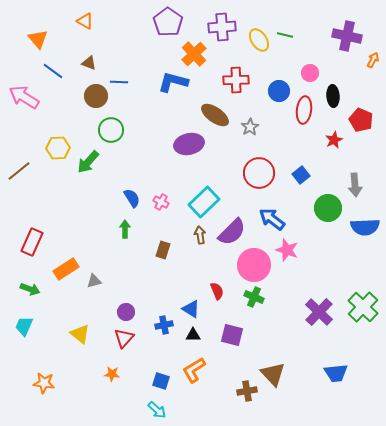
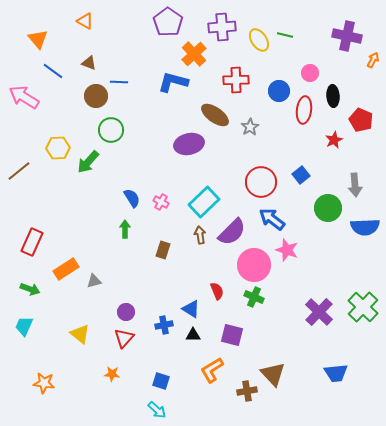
red circle at (259, 173): moved 2 px right, 9 px down
orange L-shape at (194, 370): moved 18 px right
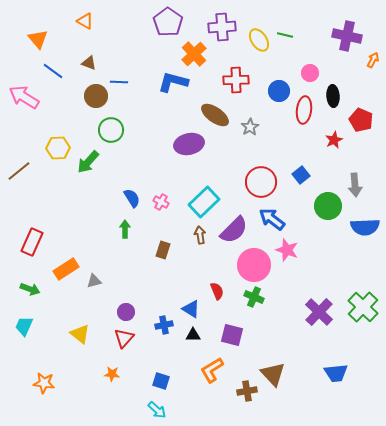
green circle at (328, 208): moved 2 px up
purple semicircle at (232, 232): moved 2 px right, 2 px up
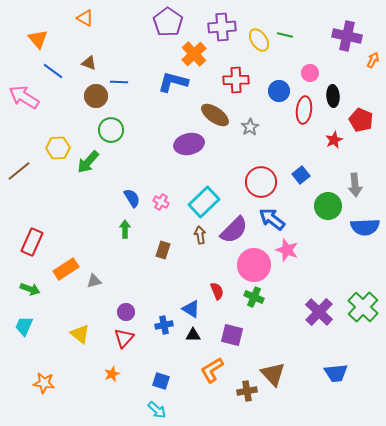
orange triangle at (85, 21): moved 3 px up
orange star at (112, 374): rotated 28 degrees counterclockwise
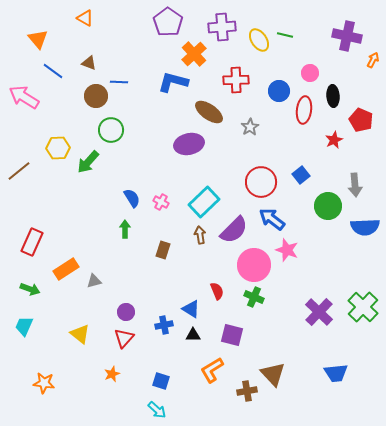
brown ellipse at (215, 115): moved 6 px left, 3 px up
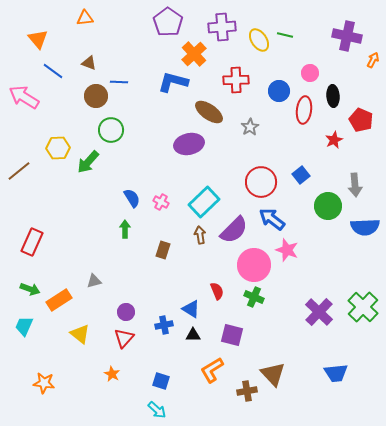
orange triangle at (85, 18): rotated 36 degrees counterclockwise
orange rectangle at (66, 269): moved 7 px left, 31 px down
orange star at (112, 374): rotated 21 degrees counterclockwise
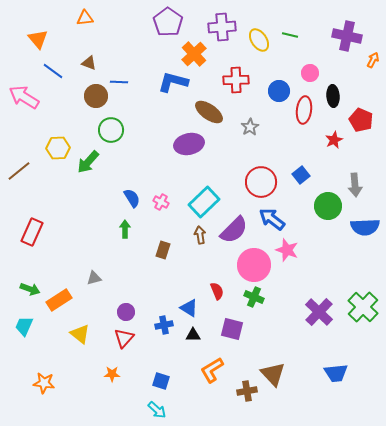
green line at (285, 35): moved 5 px right
red rectangle at (32, 242): moved 10 px up
gray triangle at (94, 281): moved 3 px up
blue triangle at (191, 309): moved 2 px left, 1 px up
purple square at (232, 335): moved 6 px up
orange star at (112, 374): rotated 28 degrees counterclockwise
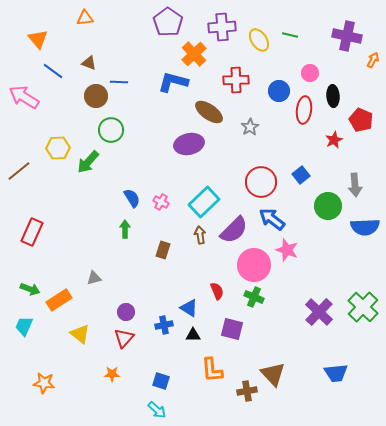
orange L-shape at (212, 370): rotated 64 degrees counterclockwise
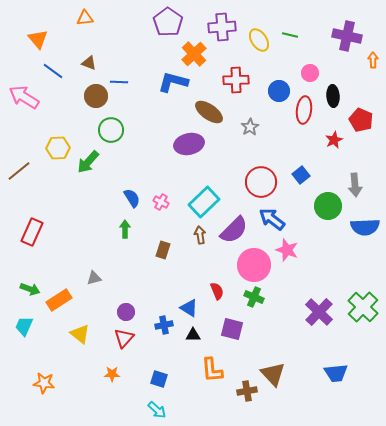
orange arrow at (373, 60): rotated 28 degrees counterclockwise
blue square at (161, 381): moved 2 px left, 2 px up
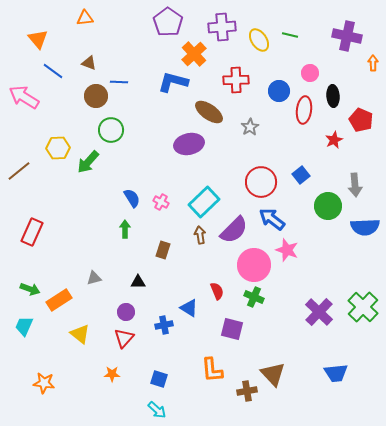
orange arrow at (373, 60): moved 3 px down
black triangle at (193, 335): moved 55 px left, 53 px up
